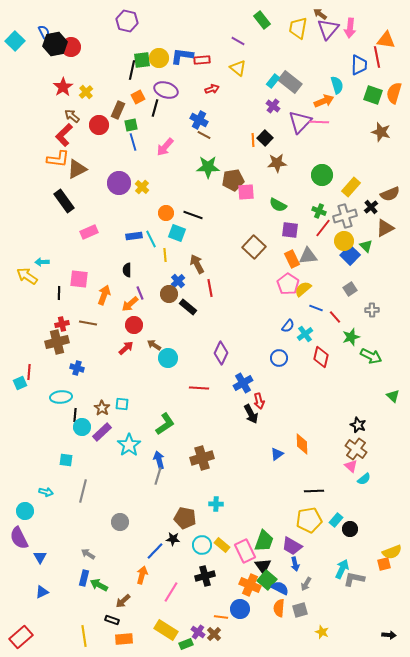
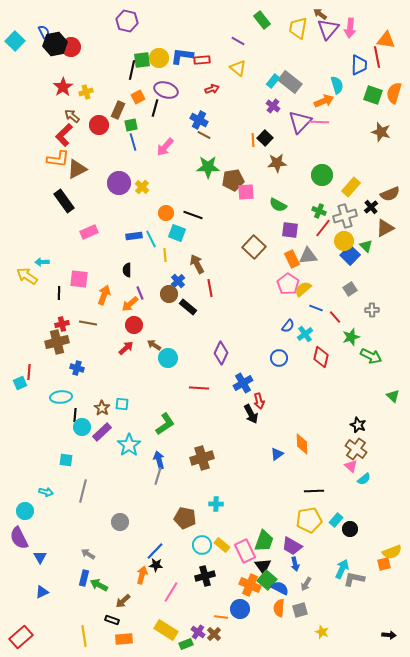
yellow cross at (86, 92): rotated 24 degrees clockwise
black star at (173, 539): moved 17 px left, 26 px down
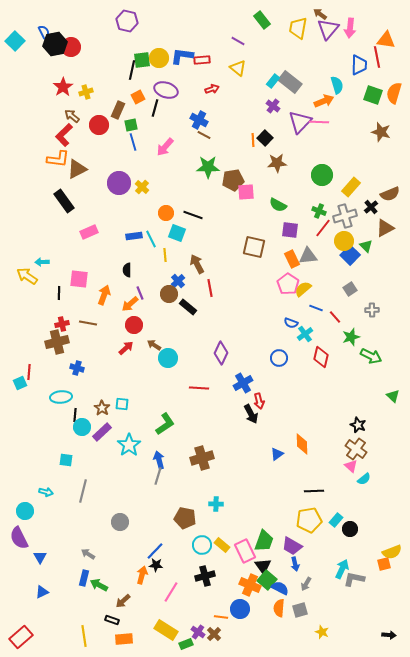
brown square at (254, 247): rotated 30 degrees counterclockwise
blue semicircle at (288, 326): moved 3 px right, 3 px up; rotated 72 degrees clockwise
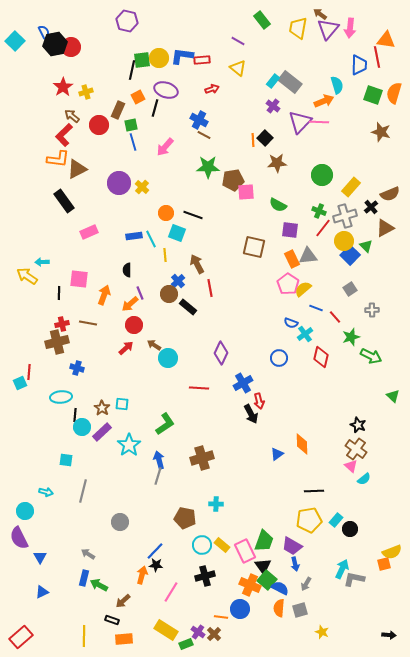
yellow line at (84, 636): rotated 10 degrees clockwise
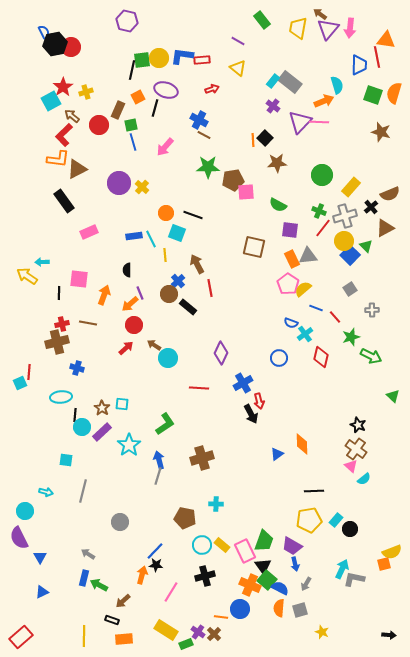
cyan square at (15, 41): moved 36 px right, 60 px down; rotated 18 degrees clockwise
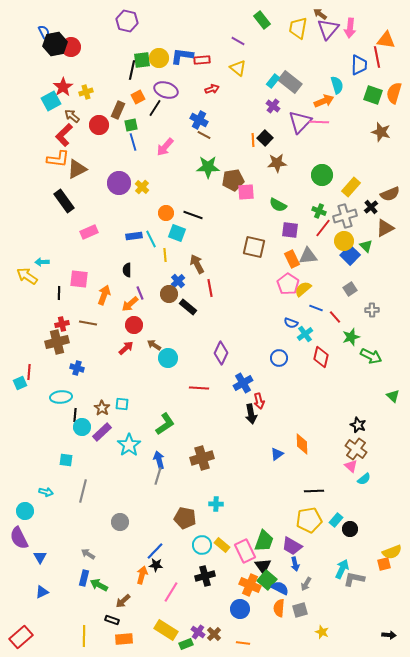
black line at (155, 108): rotated 18 degrees clockwise
black arrow at (251, 414): rotated 18 degrees clockwise
orange line at (221, 617): moved 22 px right, 26 px down
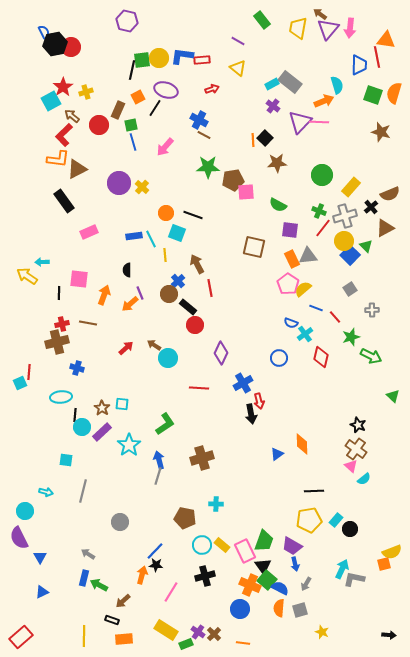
cyan rectangle at (273, 81): moved 1 px left, 3 px down; rotated 24 degrees clockwise
red circle at (134, 325): moved 61 px right
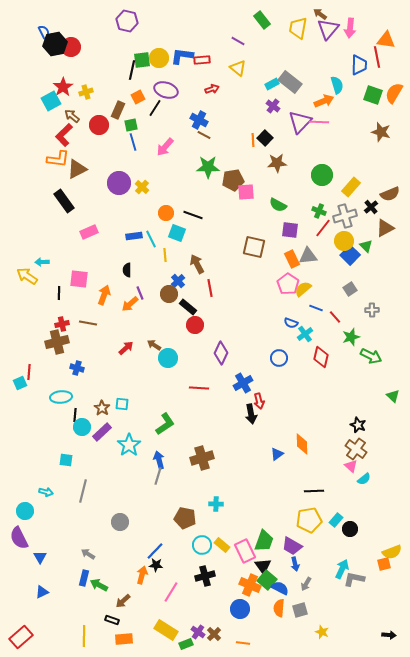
orange semicircle at (394, 93): rotated 15 degrees clockwise
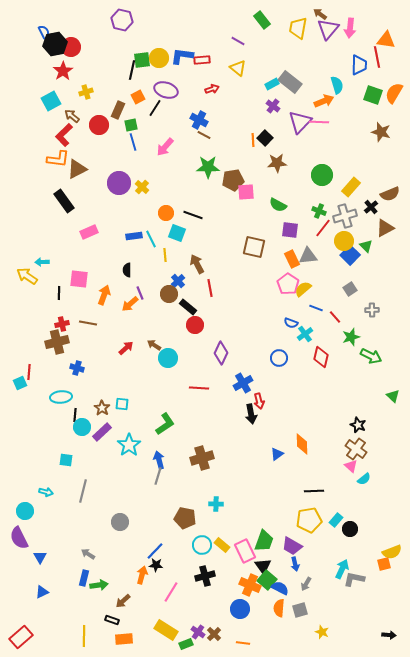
purple hexagon at (127, 21): moved 5 px left, 1 px up
red star at (63, 87): moved 16 px up
green arrow at (99, 585): rotated 144 degrees clockwise
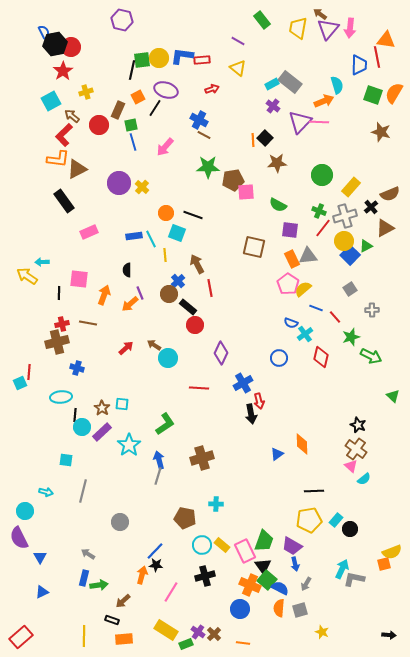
green triangle at (366, 246): rotated 48 degrees clockwise
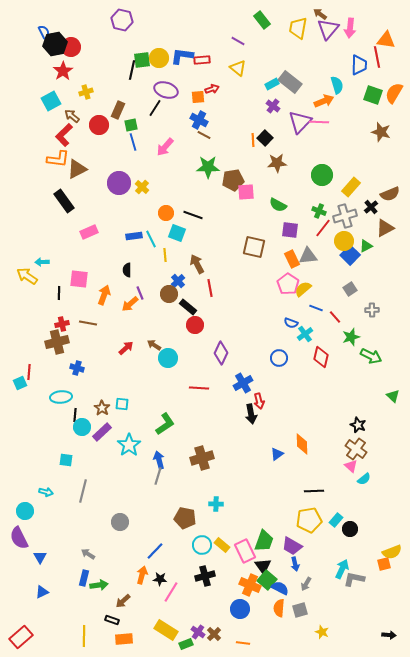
orange square at (138, 97): moved 60 px right; rotated 24 degrees clockwise
black star at (156, 565): moved 4 px right, 14 px down
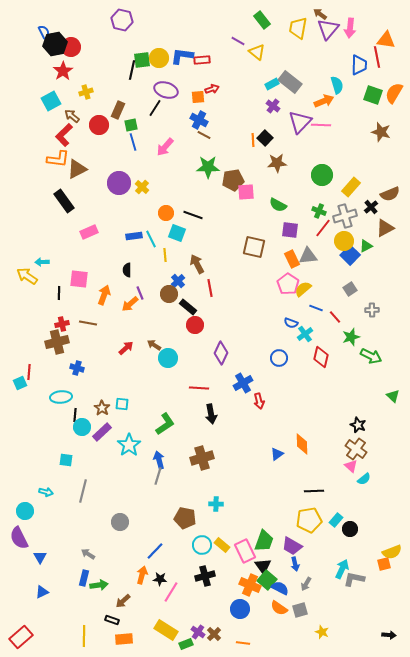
yellow triangle at (238, 68): moved 19 px right, 16 px up
pink line at (319, 122): moved 2 px right, 3 px down
black arrow at (251, 414): moved 40 px left
orange semicircle at (279, 608): rotated 60 degrees counterclockwise
